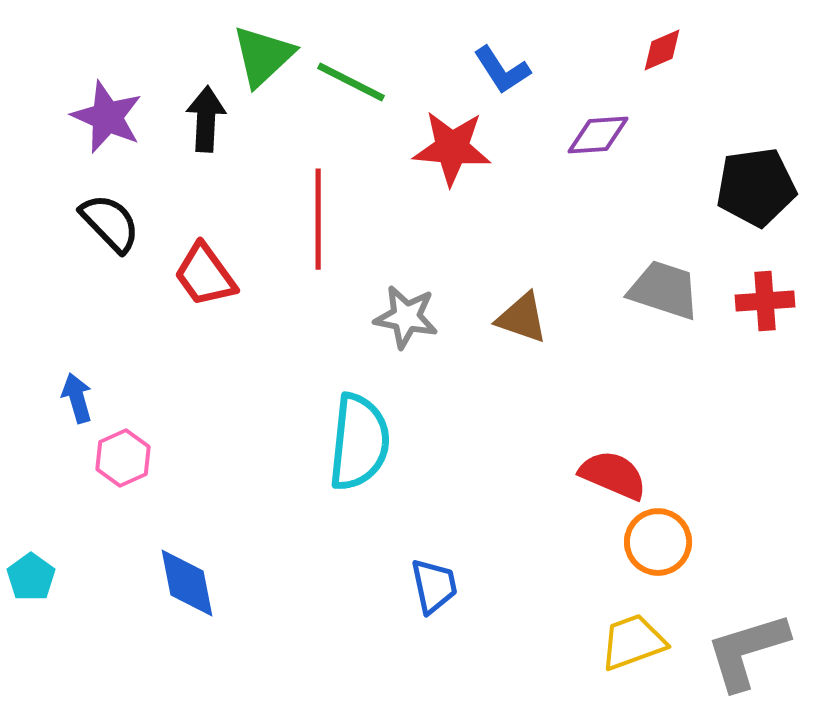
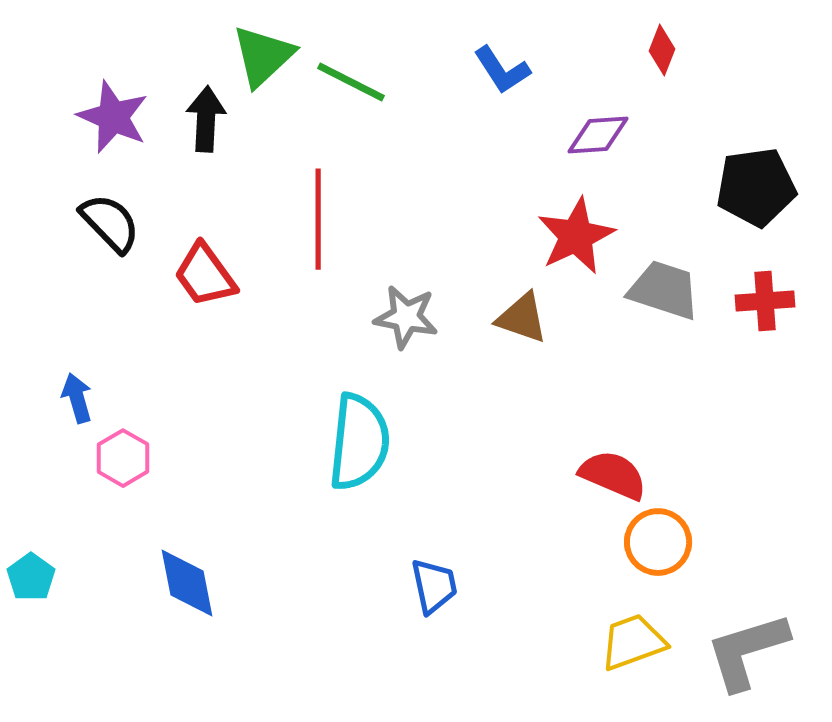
red diamond: rotated 45 degrees counterclockwise
purple star: moved 6 px right
red star: moved 124 px right, 88 px down; rotated 30 degrees counterclockwise
pink hexagon: rotated 6 degrees counterclockwise
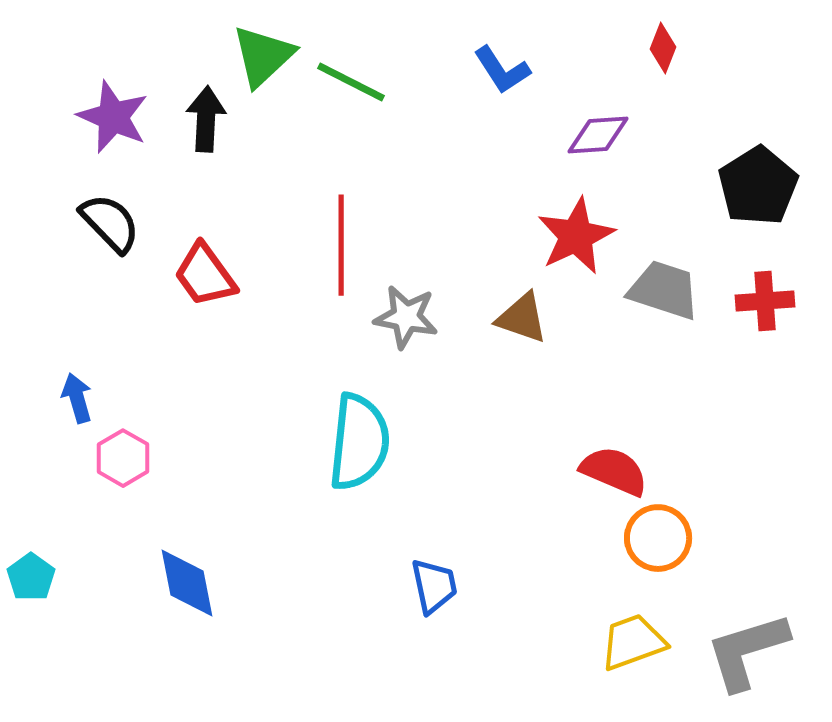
red diamond: moved 1 px right, 2 px up
black pentagon: moved 2 px right, 1 px up; rotated 24 degrees counterclockwise
red line: moved 23 px right, 26 px down
red semicircle: moved 1 px right, 4 px up
orange circle: moved 4 px up
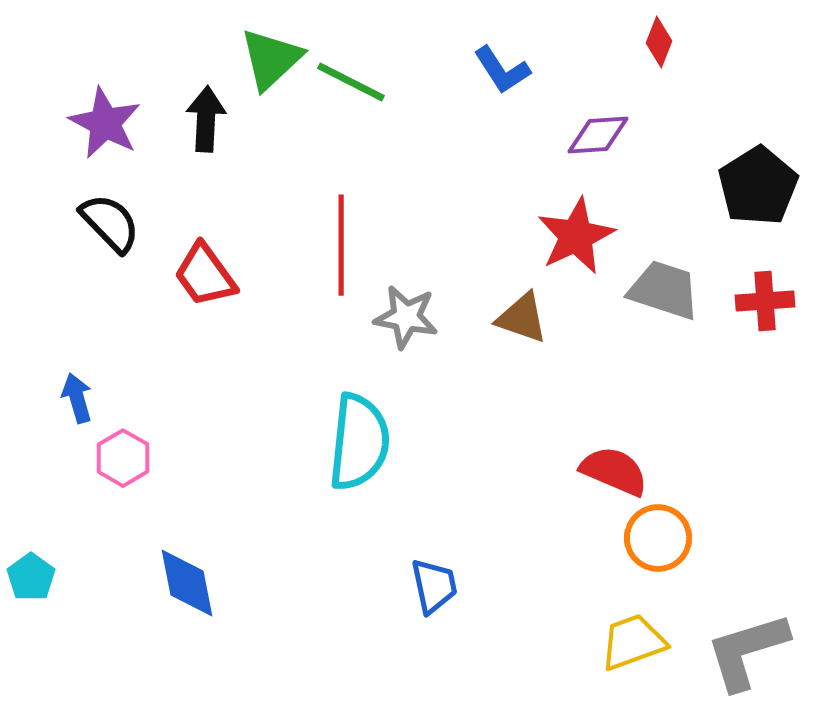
red diamond: moved 4 px left, 6 px up
green triangle: moved 8 px right, 3 px down
purple star: moved 8 px left, 6 px down; rotated 4 degrees clockwise
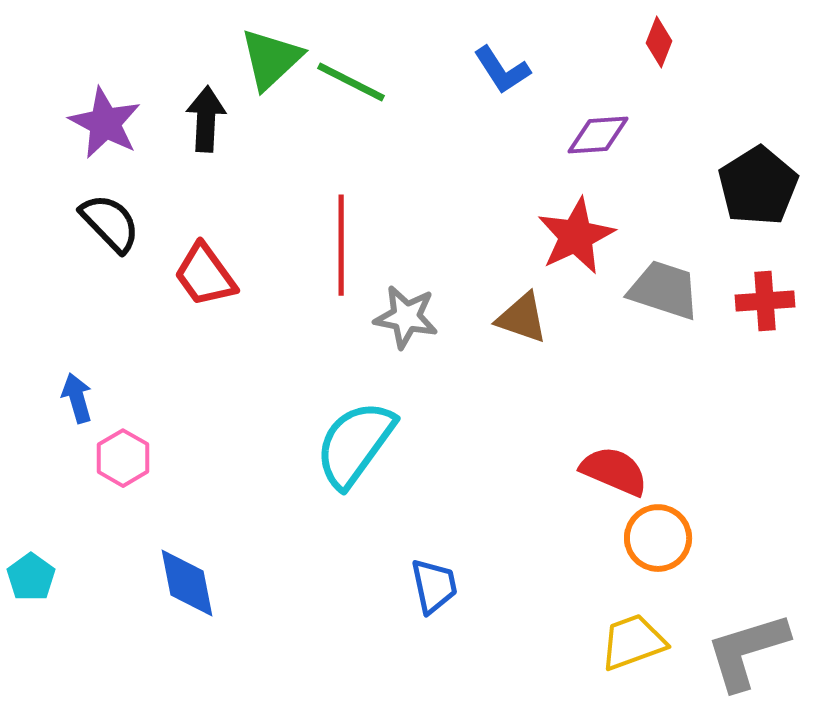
cyan semicircle: moved 4 px left, 2 px down; rotated 150 degrees counterclockwise
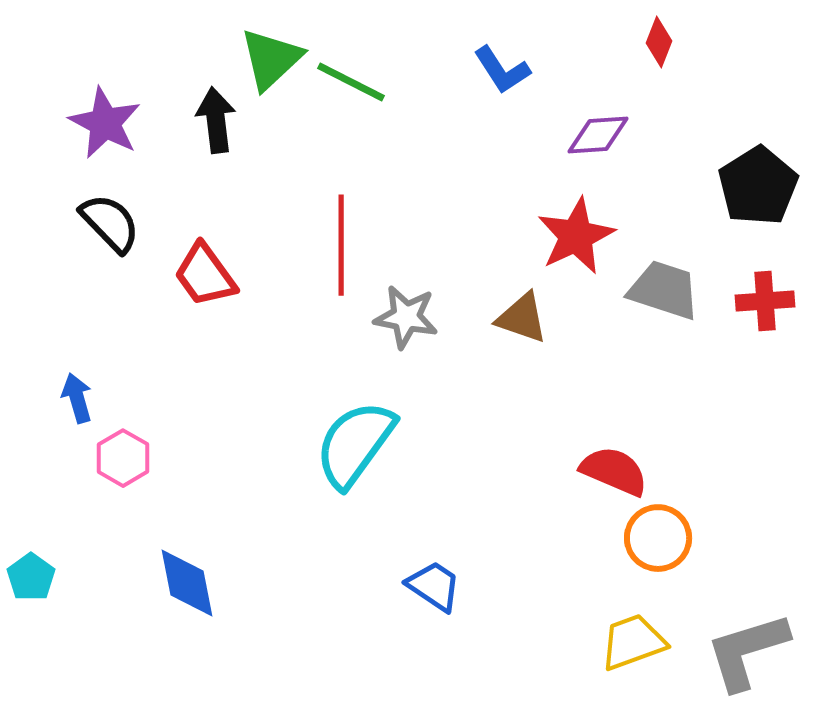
black arrow: moved 10 px right, 1 px down; rotated 10 degrees counterclockwise
blue trapezoid: rotated 44 degrees counterclockwise
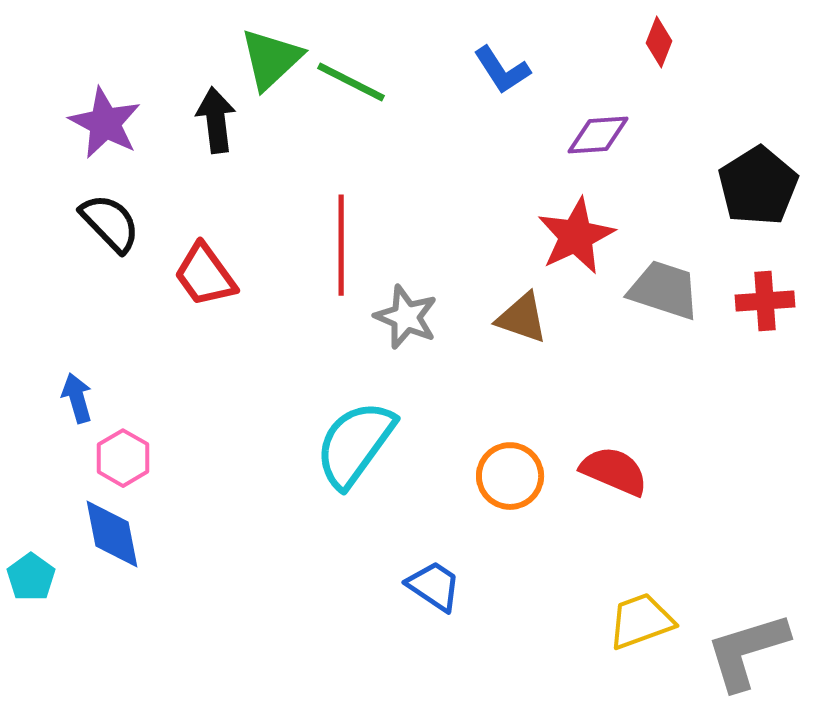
gray star: rotated 12 degrees clockwise
orange circle: moved 148 px left, 62 px up
blue diamond: moved 75 px left, 49 px up
yellow trapezoid: moved 8 px right, 21 px up
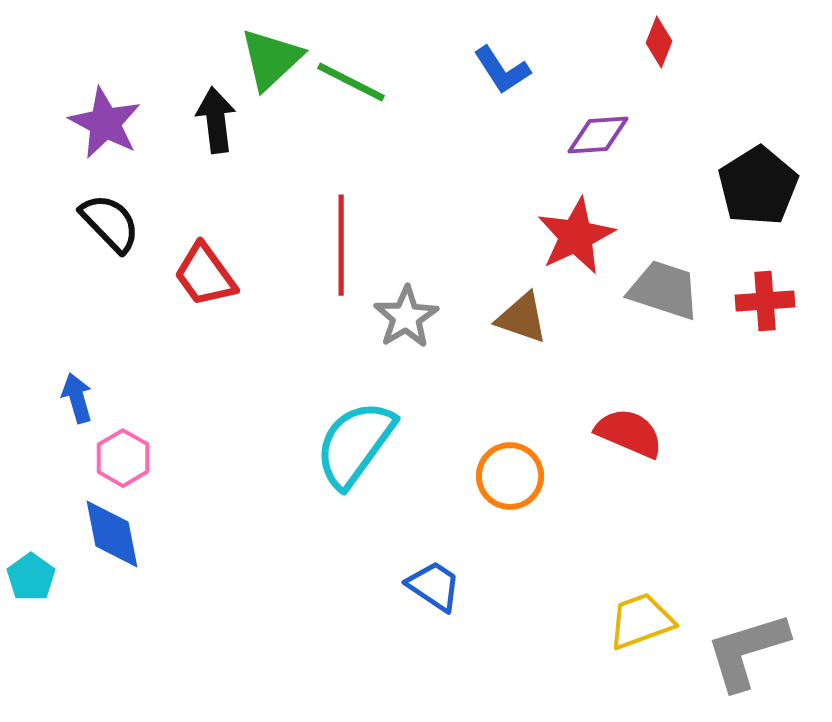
gray star: rotated 18 degrees clockwise
red semicircle: moved 15 px right, 38 px up
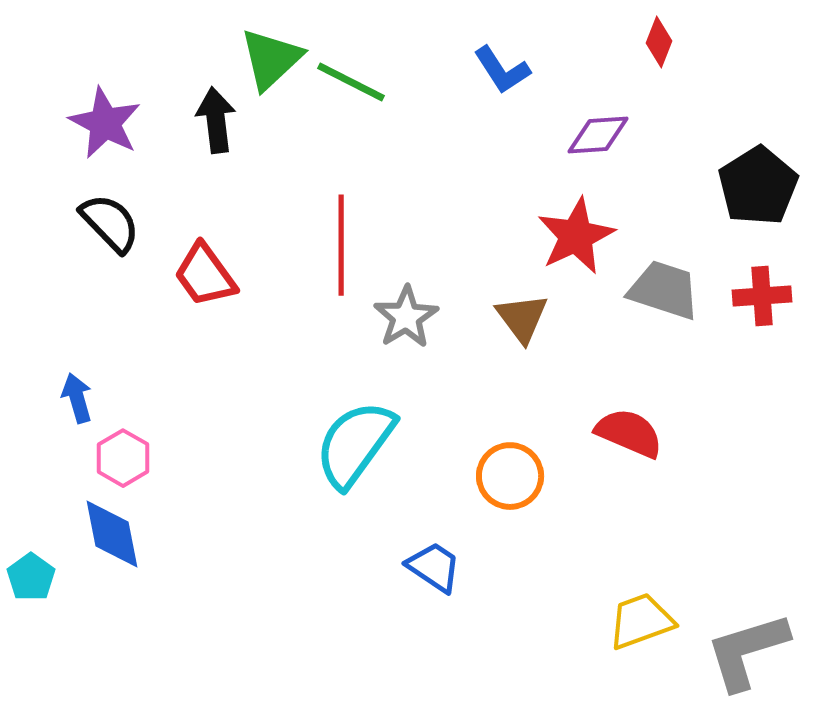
red cross: moved 3 px left, 5 px up
brown triangle: rotated 34 degrees clockwise
blue trapezoid: moved 19 px up
